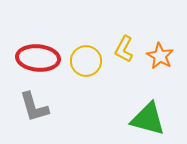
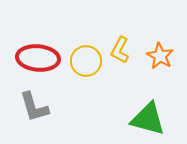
yellow L-shape: moved 4 px left, 1 px down
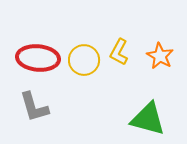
yellow L-shape: moved 1 px left, 2 px down
yellow circle: moved 2 px left, 1 px up
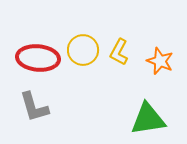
orange star: moved 5 px down; rotated 8 degrees counterclockwise
yellow circle: moved 1 px left, 10 px up
green triangle: rotated 24 degrees counterclockwise
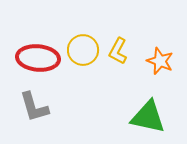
yellow L-shape: moved 1 px left, 1 px up
green triangle: moved 2 px up; rotated 21 degrees clockwise
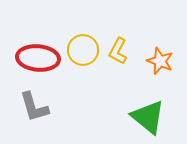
green triangle: rotated 27 degrees clockwise
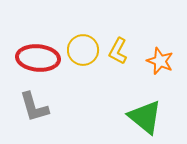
green triangle: moved 3 px left
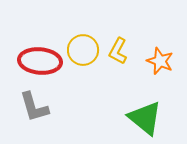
red ellipse: moved 2 px right, 3 px down
green triangle: moved 1 px down
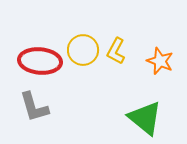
yellow L-shape: moved 2 px left
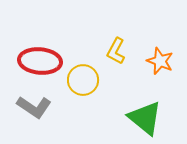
yellow circle: moved 30 px down
gray L-shape: rotated 40 degrees counterclockwise
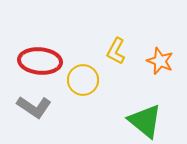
green triangle: moved 3 px down
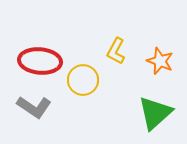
green triangle: moved 10 px right, 8 px up; rotated 39 degrees clockwise
